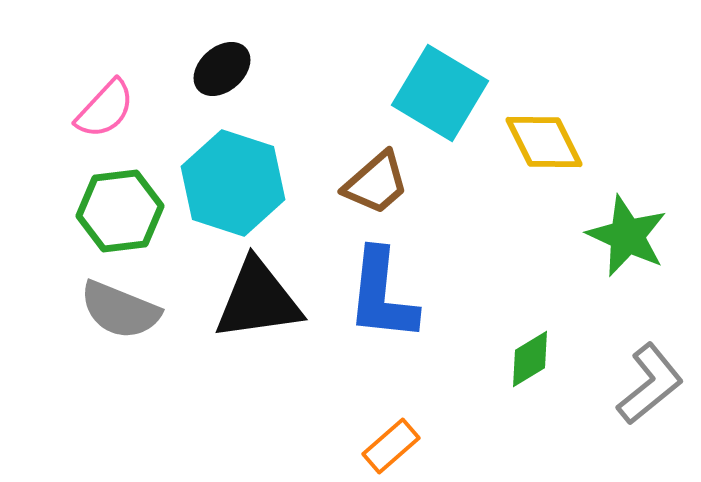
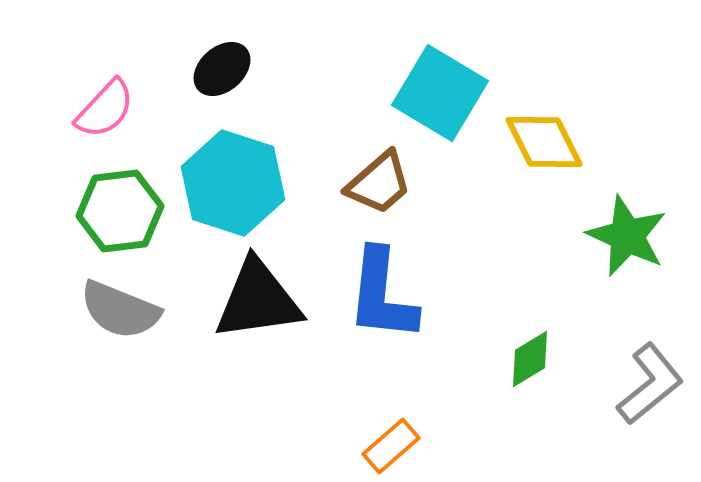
brown trapezoid: moved 3 px right
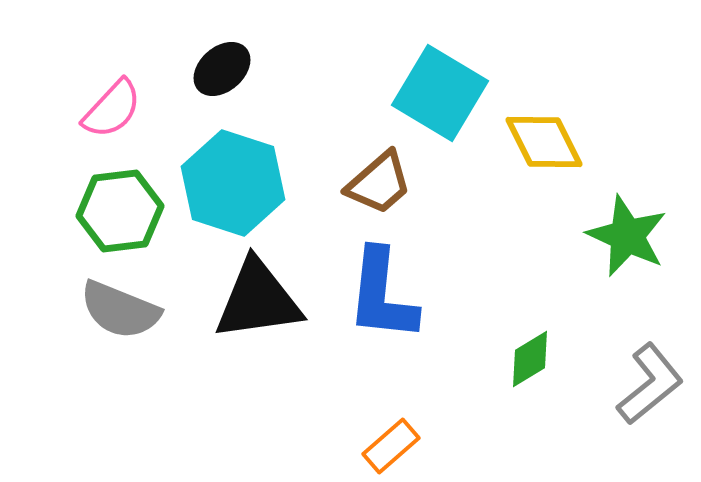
pink semicircle: moved 7 px right
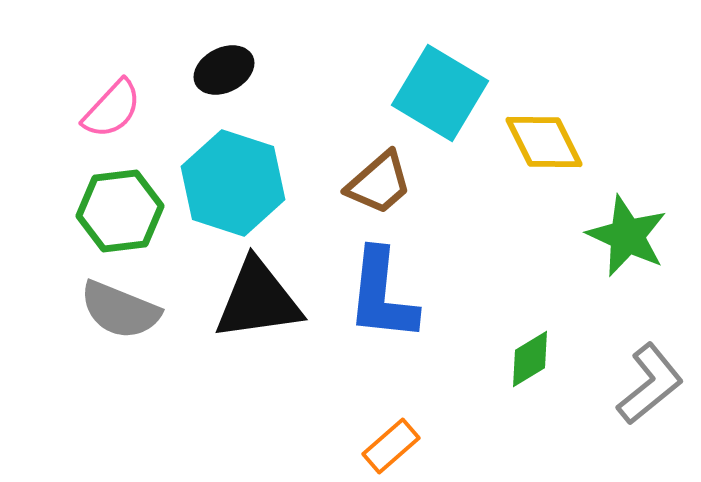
black ellipse: moved 2 px right, 1 px down; rotated 14 degrees clockwise
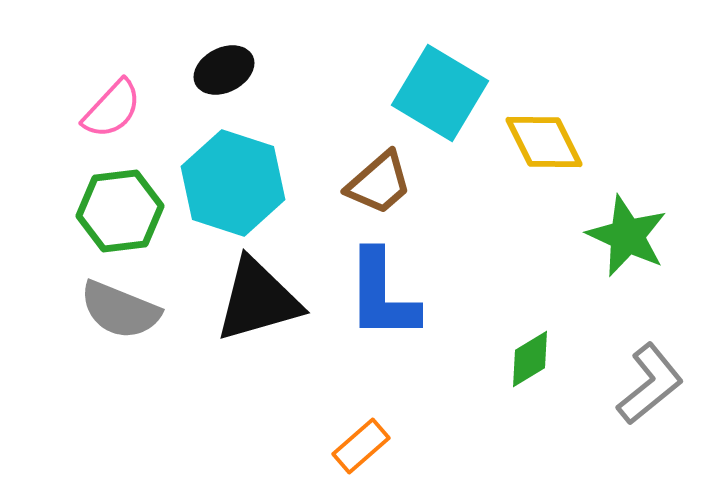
blue L-shape: rotated 6 degrees counterclockwise
black triangle: rotated 8 degrees counterclockwise
orange rectangle: moved 30 px left
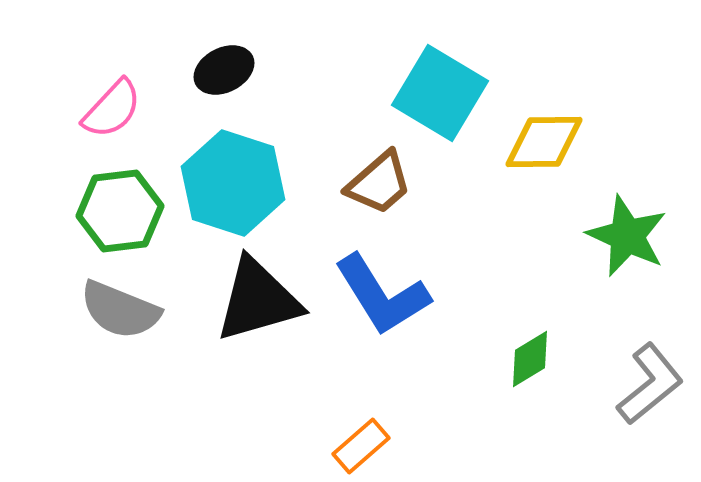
yellow diamond: rotated 64 degrees counterclockwise
blue L-shape: rotated 32 degrees counterclockwise
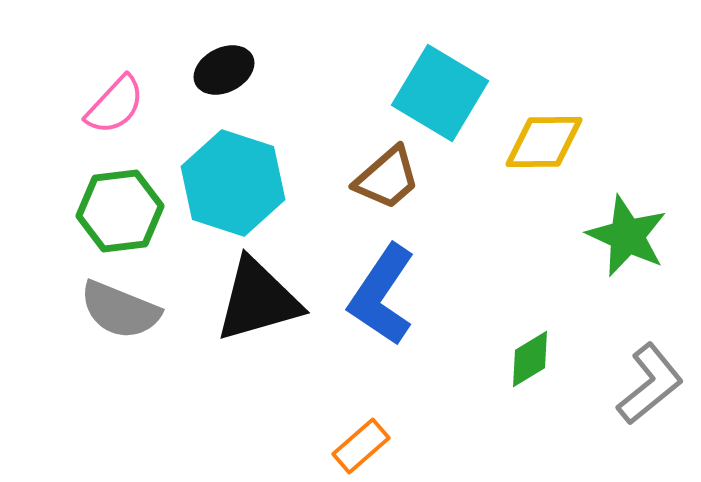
pink semicircle: moved 3 px right, 4 px up
brown trapezoid: moved 8 px right, 5 px up
blue L-shape: rotated 66 degrees clockwise
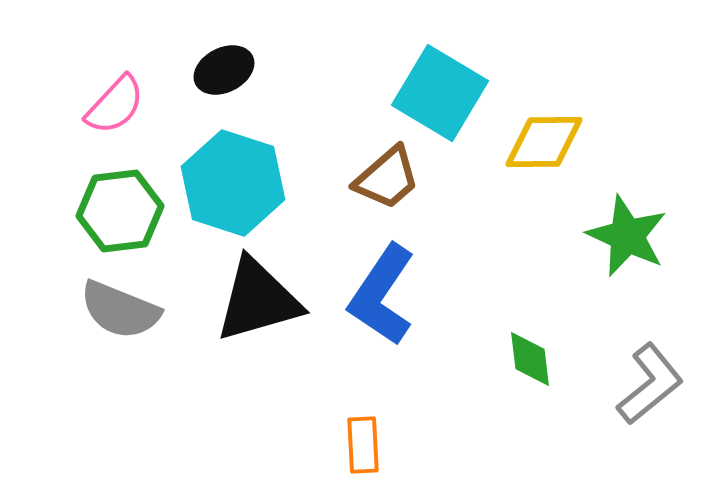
green diamond: rotated 66 degrees counterclockwise
orange rectangle: moved 2 px right, 1 px up; rotated 52 degrees counterclockwise
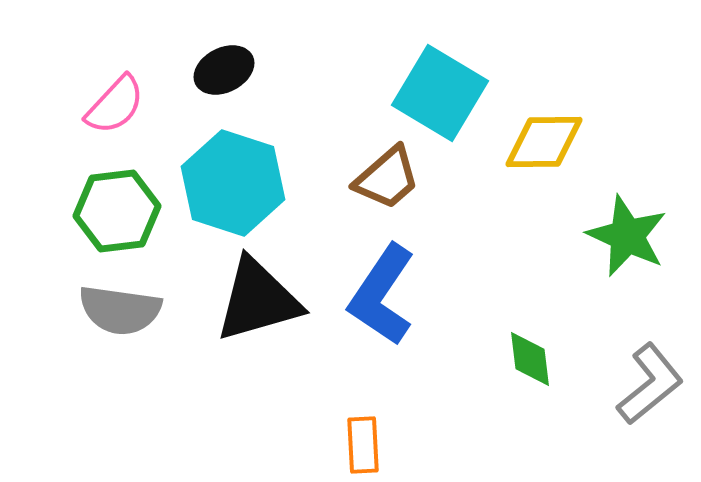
green hexagon: moved 3 px left
gray semicircle: rotated 14 degrees counterclockwise
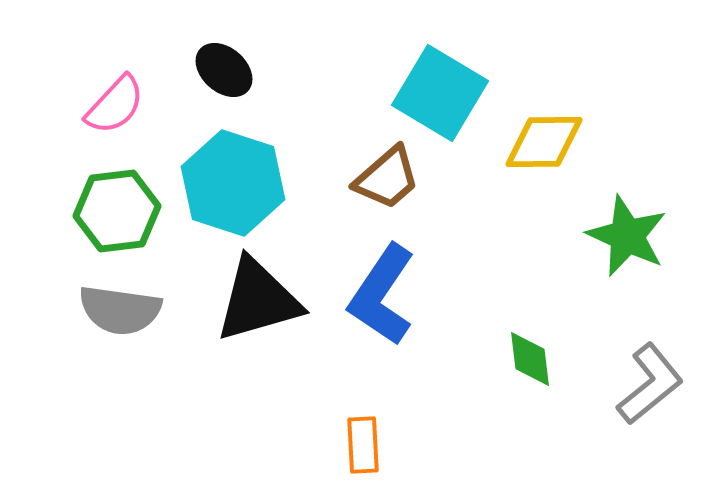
black ellipse: rotated 68 degrees clockwise
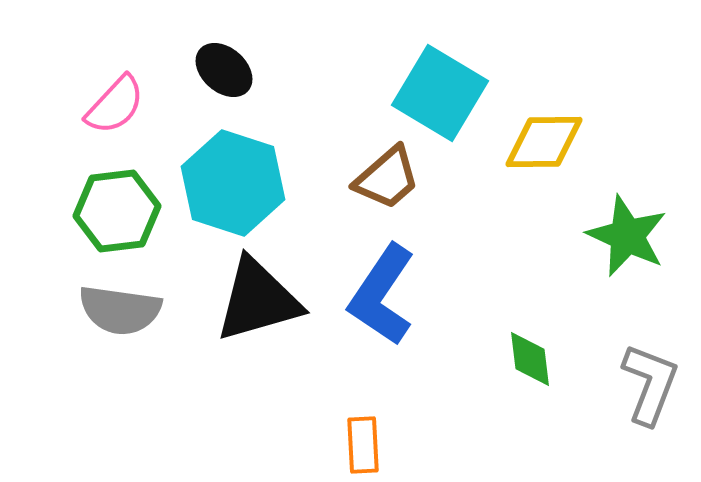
gray L-shape: rotated 30 degrees counterclockwise
